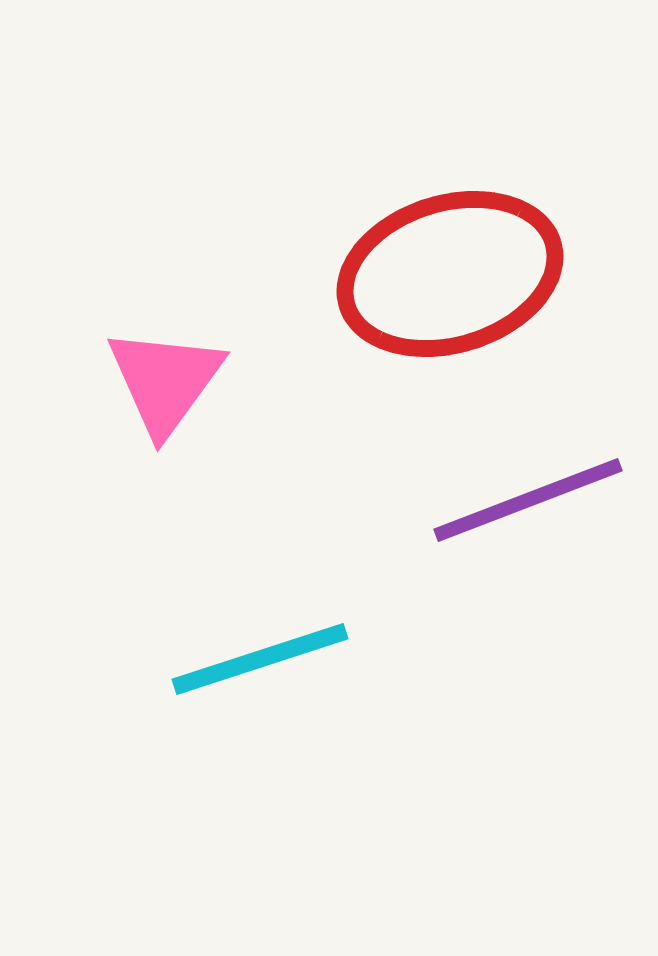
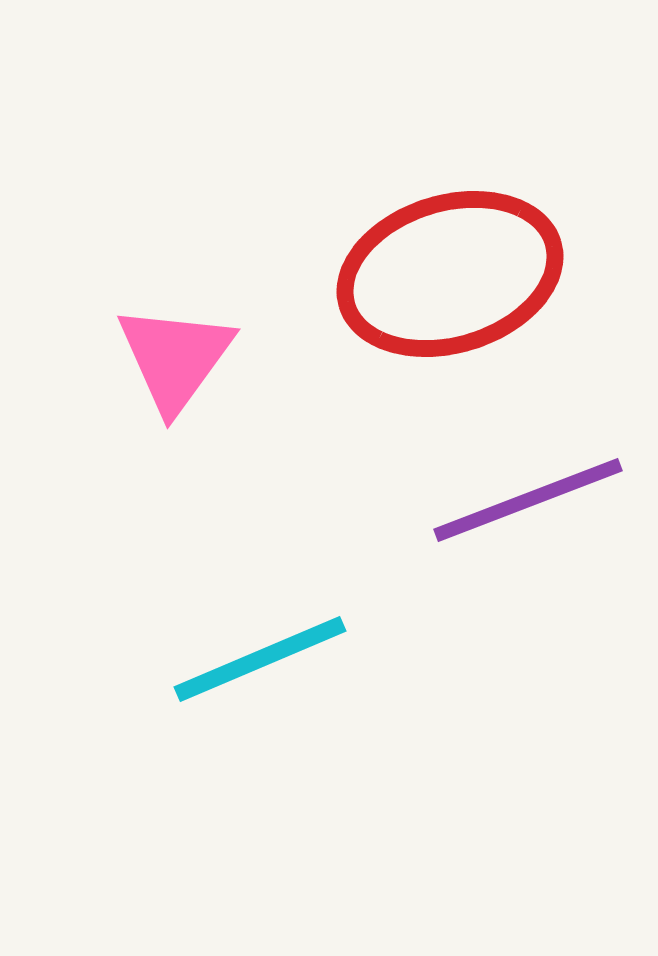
pink triangle: moved 10 px right, 23 px up
cyan line: rotated 5 degrees counterclockwise
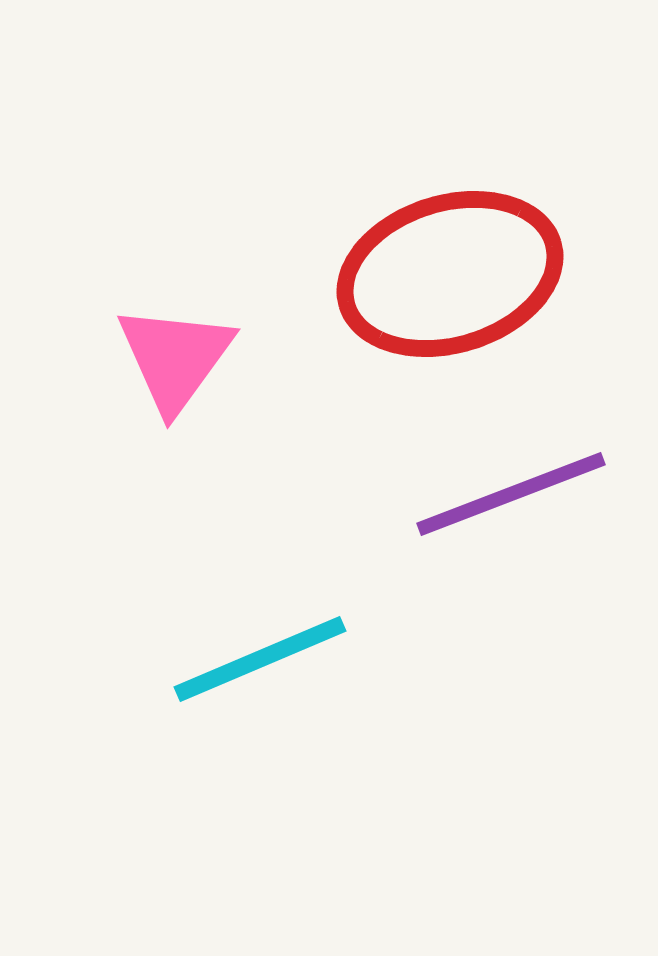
purple line: moved 17 px left, 6 px up
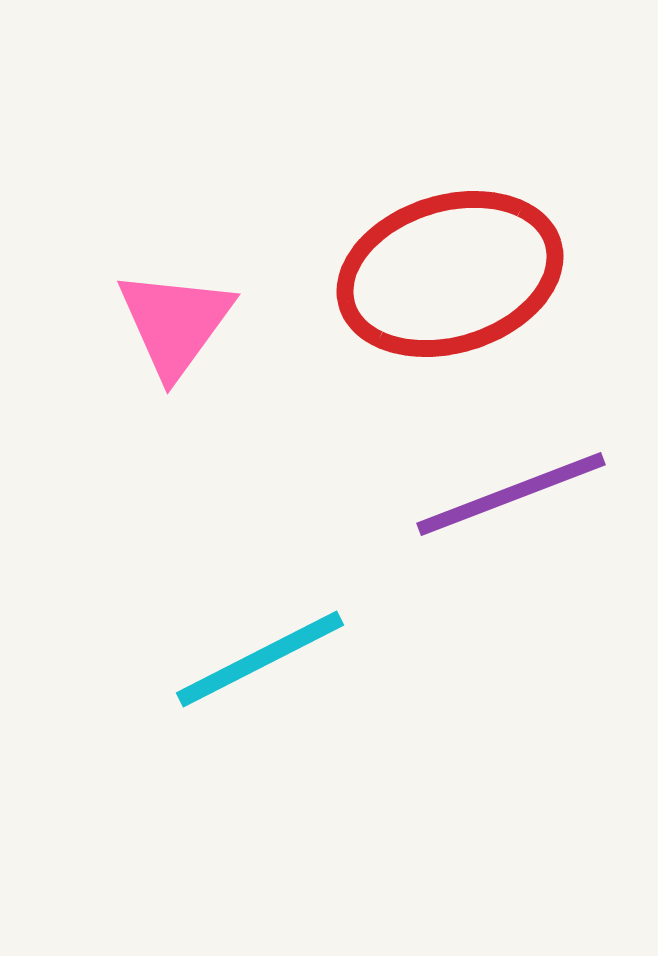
pink triangle: moved 35 px up
cyan line: rotated 4 degrees counterclockwise
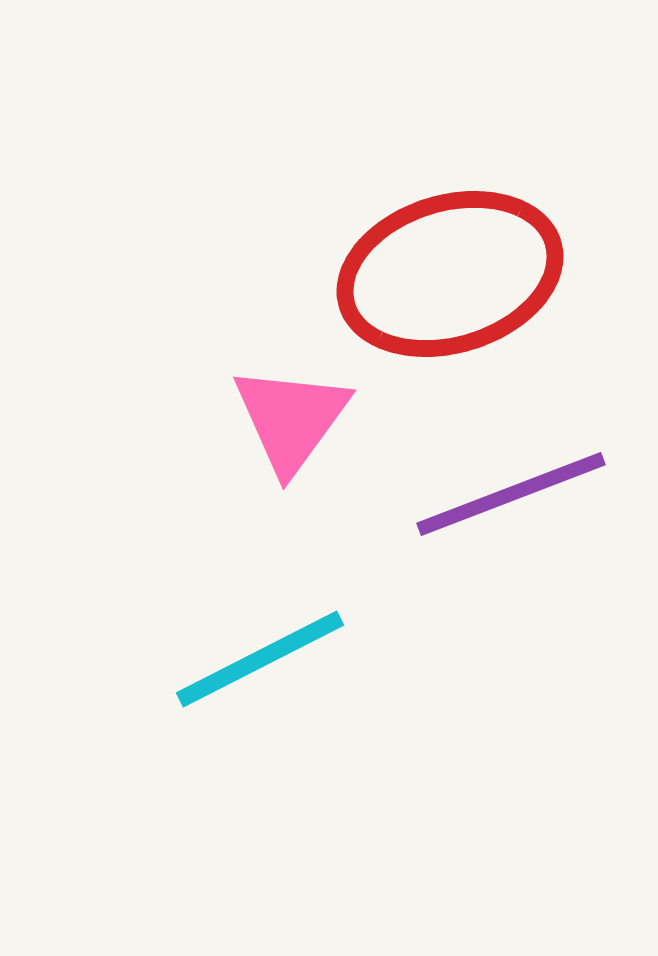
pink triangle: moved 116 px right, 96 px down
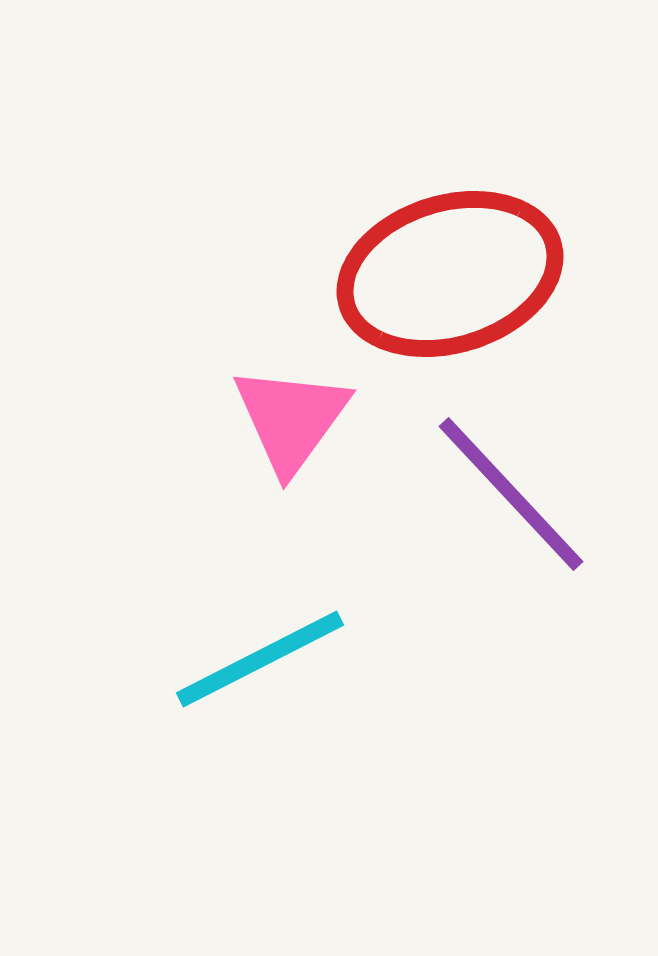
purple line: rotated 68 degrees clockwise
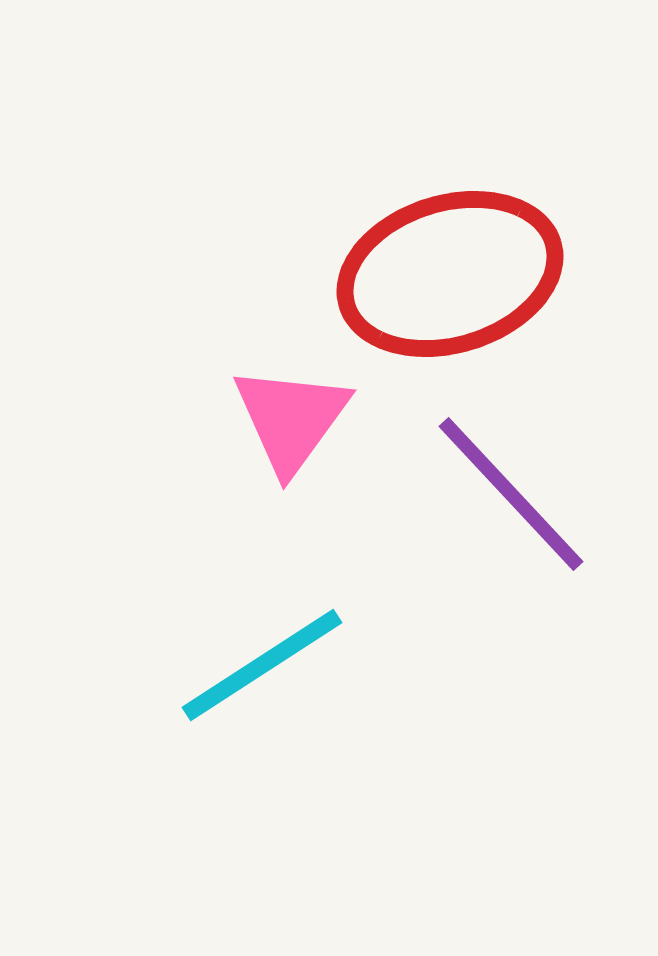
cyan line: moved 2 px right, 6 px down; rotated 6 degrees counterclockwise
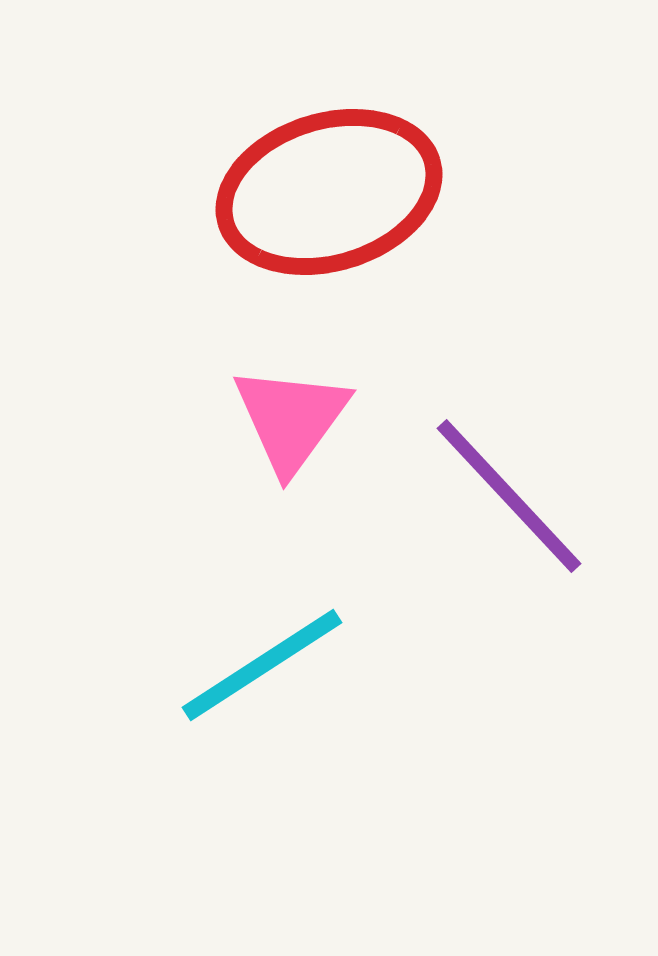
red ellipse: moved 121 px left, 82 px up
purple line: moved 2 px left, 2 px down
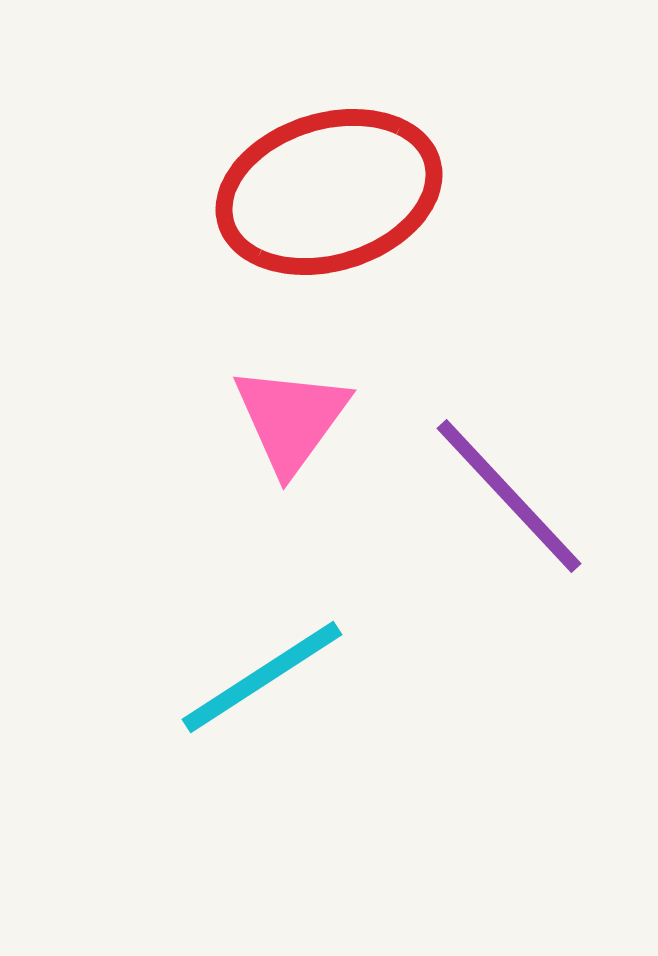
cyan line: moved 12 px down
